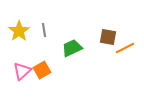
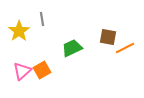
gray line: moved 2 px left, 11 px up
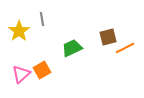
brown square: rotated 24 degrees counterclockwise
pink triangle: moved 1 px left, 3 px down
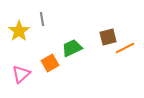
orange square: moved 8 px right, 7 px up
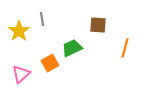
brown square: moved 10 px left, 12 px up; rotated 18 degrees clockwise
orange line: rotated 48 degrees counterclockwise
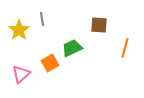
brown square: moved 1 px right
yellow star: moved 1 px up
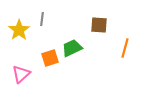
gray line: rotated 16 degrees clockwise
orange square: moved 5 px up; rotated 12 degrees clockwise
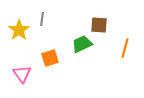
green trapezoid: moved 10 px right, 4 px up
pink triangle: moved 1 px right; rotated 24 degrees counterclockwise
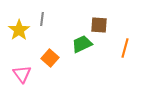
orange square: rotated 30 degrees counterclockwise
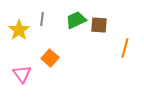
green trapezoid: moved 6 px left, 24 px up
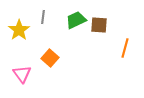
gray line: moved 1 px right, 2 px up
